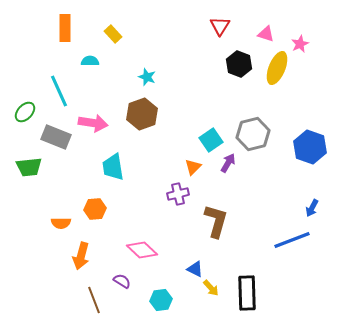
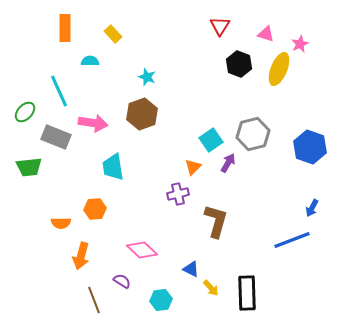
yellow ellipse: moved 2 px right, 1 px down
blue triangle: moved 4 px left
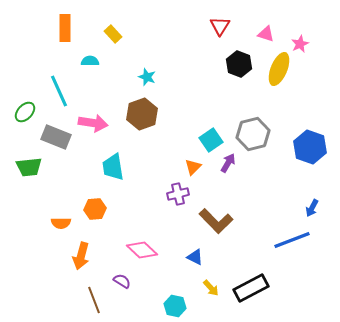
brown L-shape: rotated 120 degrees clockwise
blue triangle: moved 4 px right, 12 px up
black rectangle: moved 4 px right, 5 px up; rotated 64 degrees clockwise
cyan hexagon: moved 14 px right, 6 px down; rotated 20 degrees clockwise
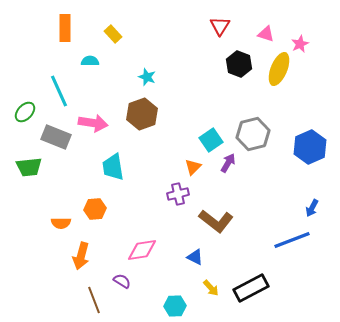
blue hexagon: rotated 16 degrees clockwise
brown L-shape: rotated 8 degrees counterclockwise
pink diamond: rotated 52 degrees counterclockwise
cyan hexagon: rotated 15 degrees counterclockwise
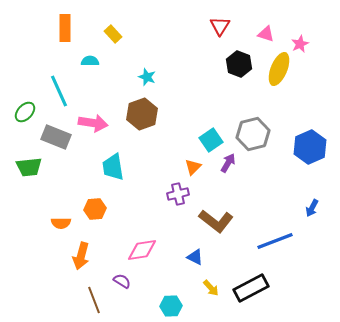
blue line: moved 17 px left, 1 px down
cyan hexagon: moved 4 px left
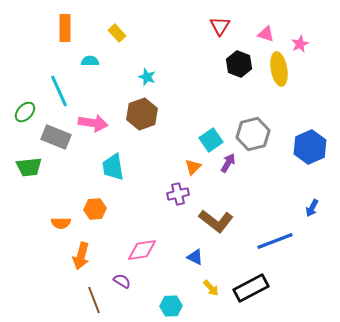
yellow rectangle: moved 4 px right, 1 px up
yellow ellipse: rotated 32 degrees counterclockwise
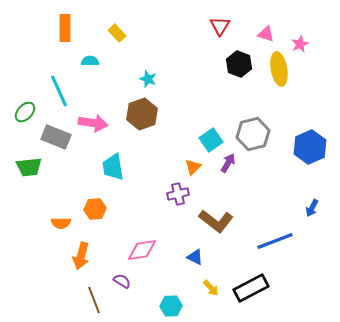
cyan star: moved 1 px right, 2 px down
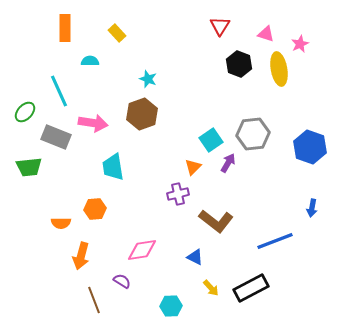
gray hexagon: rotated 8 degrees clockwise
blue hexagon: rotated 16 degrees counterclockwise
blue arrow: rotated 18 degrees counterclockwise
